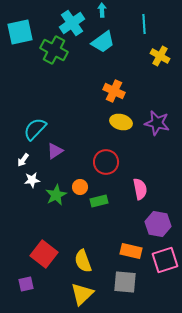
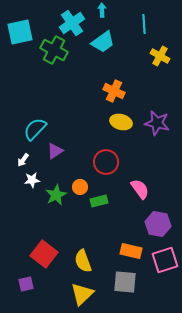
pink semicircle: rotated 25 degrees counterclockwise
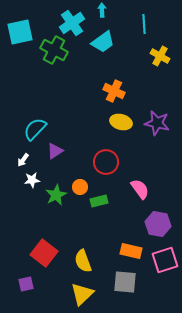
red square: moved 1 px up
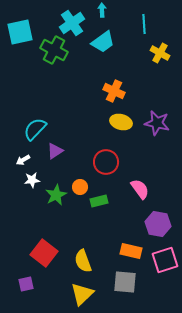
yellow cross: moved 3 px up
white arrow: rotated 24 degrees clockwise
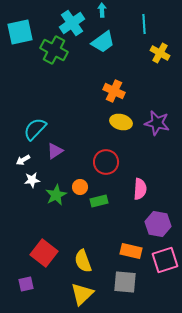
pink semicircle: rotated 40 degrees clockwise
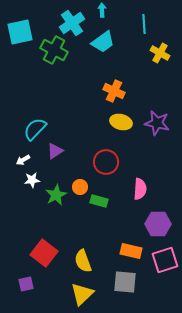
green rectangle: rotated 30 degrees clockwise
purple hexagon: rotated 10 degrees counterclockwise
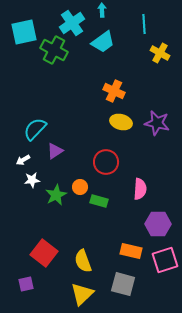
cyan square: moved 4 px right
gray square: moved 2 px left, 2 px down; rotated 10 degrees clockwise
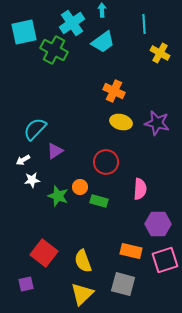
green star: moved 2 px right, 1 px down; rotated 25 degrees counterclockwise
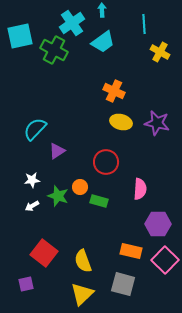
cyan square: moved 4 px left, 4 px down
yellow cross: moved 1 px up
purple triangle: moved 2 px right
white arrow: moved 9 px right, 46 px down
pink square: rotated 28 degrees counterclockwise
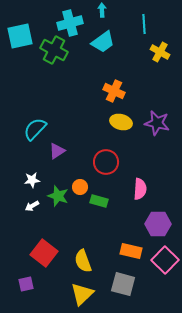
cyan cross: moved 2 px left; rotated 20 degrees clockwise
